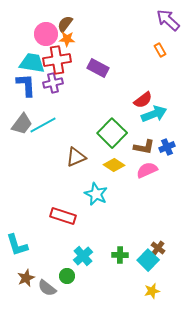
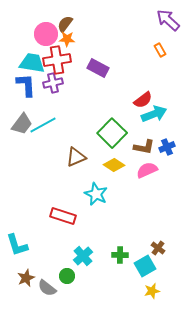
cyan square: moved 3 px left, 6 px down; rotated 15 degrees clockwise
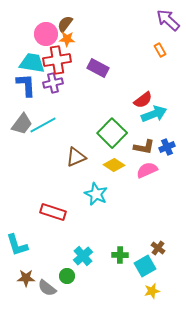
red rectangle: moved 10 px left, 4 px up
brown star: rotated 24 degrees clockwise
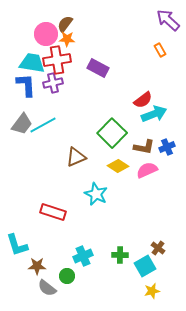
yellow diamond: moved 4 px right, 1 px down
cyan cross: rotated 18 degrees clockwise
brown star: moved 11 px right, 12 px up
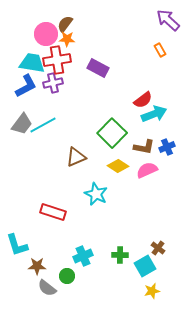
blue L-shape: moved 1 px down; rotated 65 degrees clockwise
